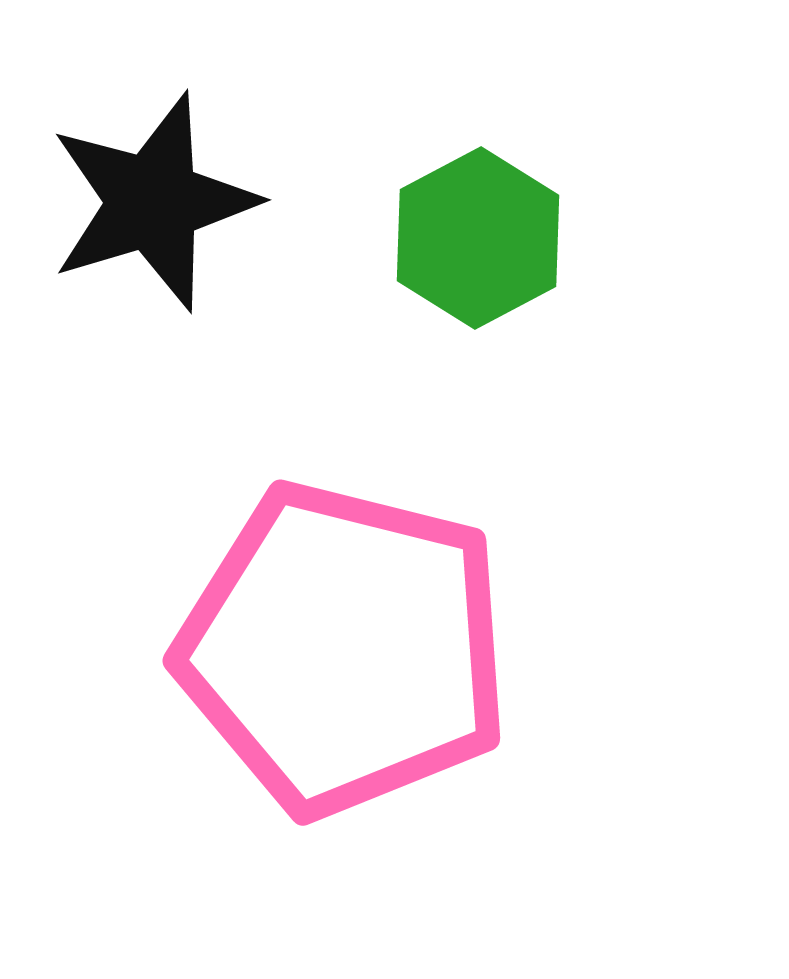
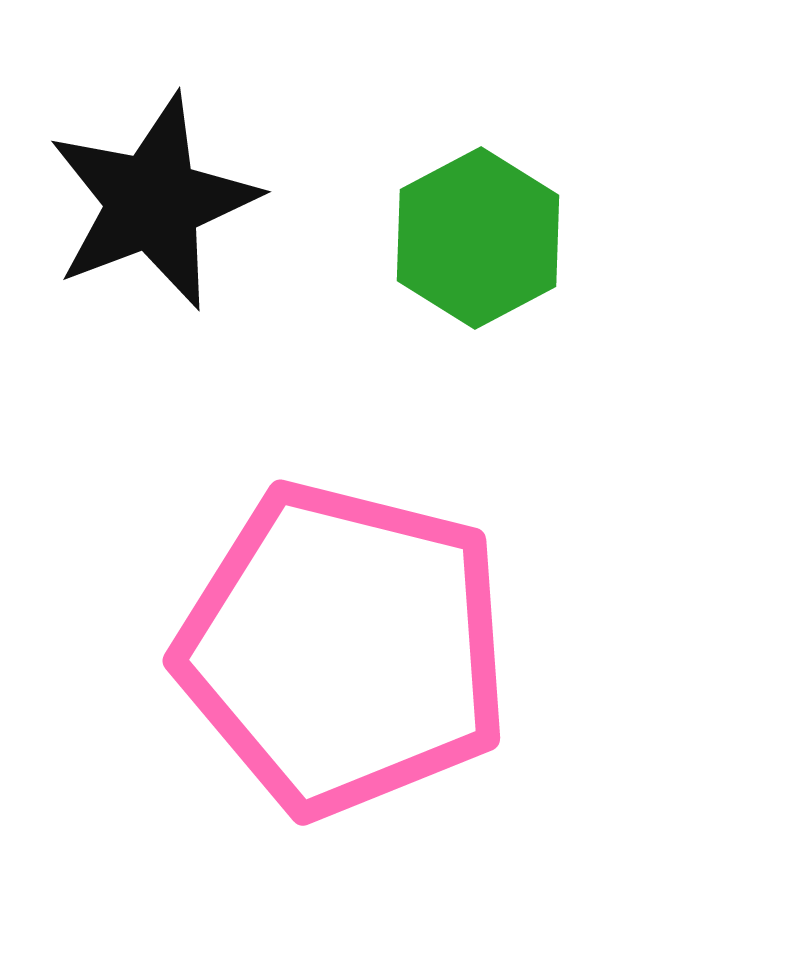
black star: rotated 4 degrees counterclockwise
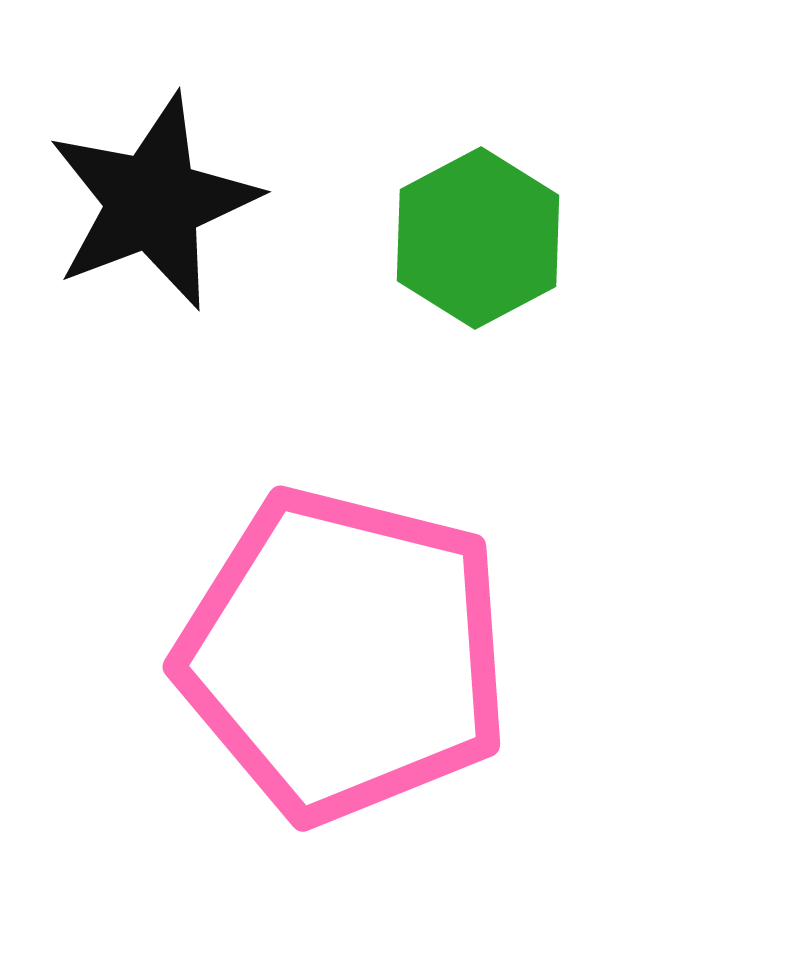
pink pentagon: moved 6 px down
